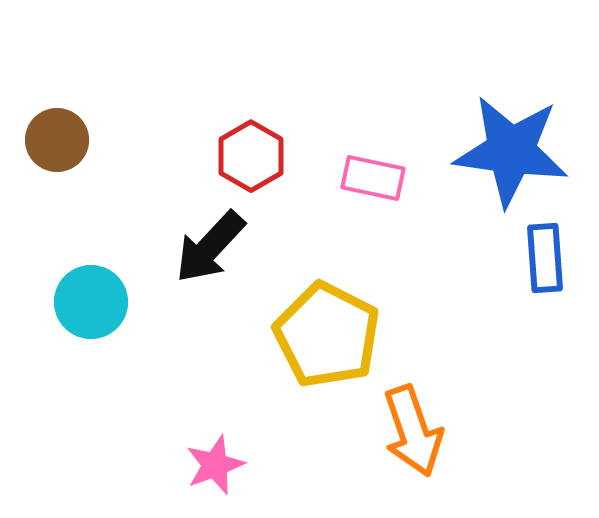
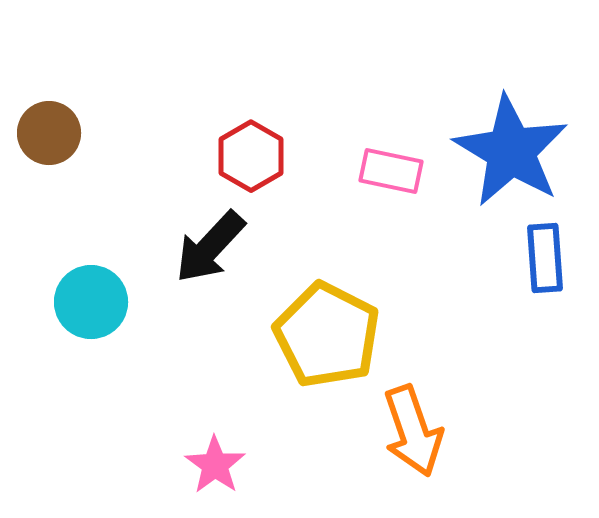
brown circle: moved 8 px left, 7 px up
blue star: rotated 23 degrees clockwise
pink rectangle: moved 18 px right, 7 px up
pink star: rotated 16 degrees counterclockwise
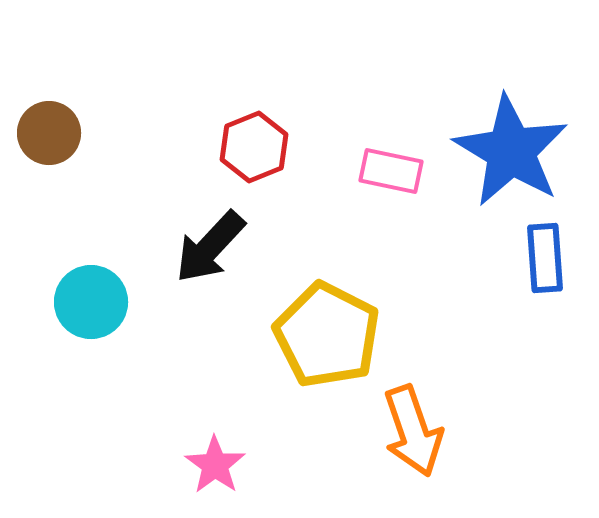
red hexagon: moved 3 px right, 9 px up; rotated 8 degrees clockwise
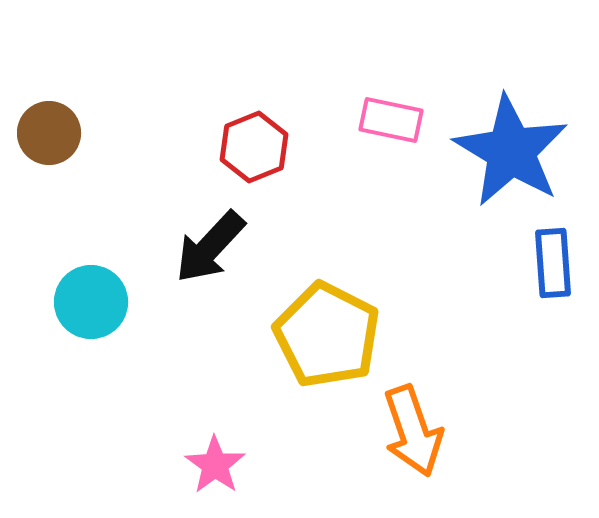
pink rectangle: moved 51 px up
blue rectangle: moved 8 px right, 5 px down
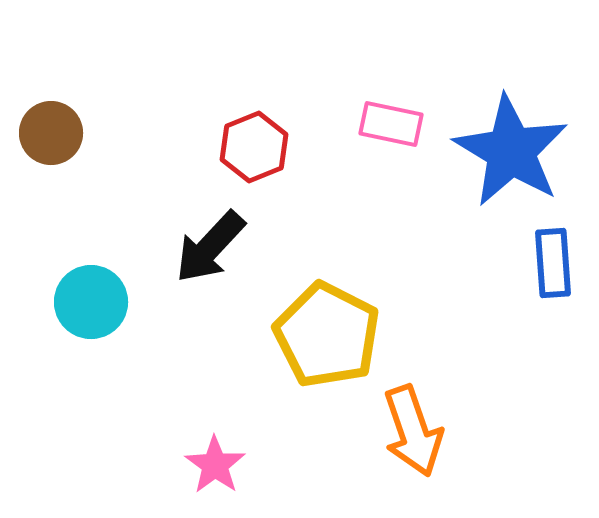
pink rectangle: moved 4 px down
brown circle: moved 2 px right
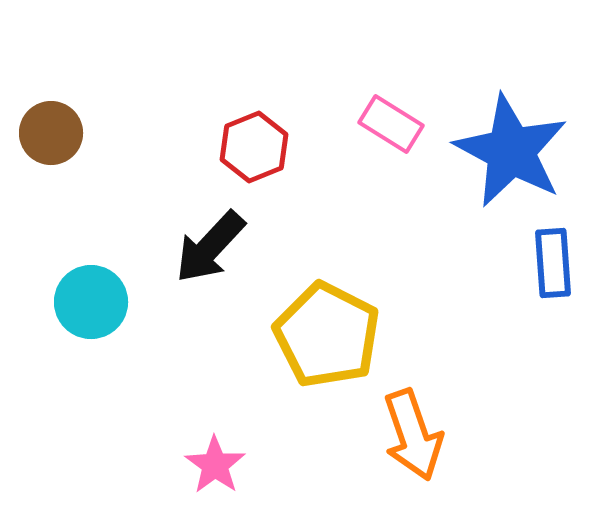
pink rectangle: rotated 20 degrees clockwise
blue star: rotated 3 degrees counterclockwise
orange arrow: moved 4 px down
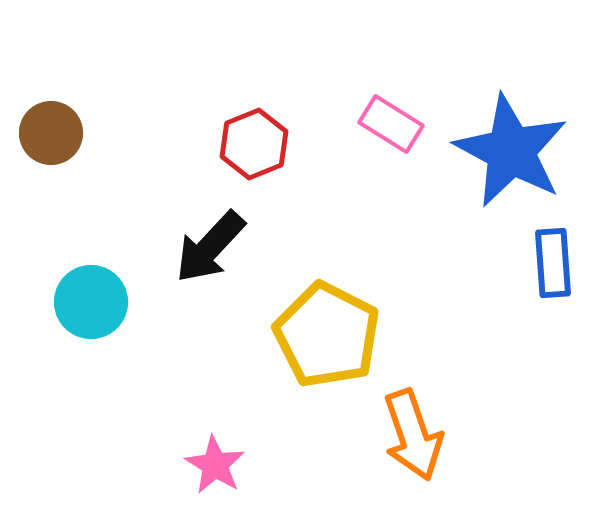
red hexagon: moved 3 px up
pink star: rotated 4 degrees counterclockwise
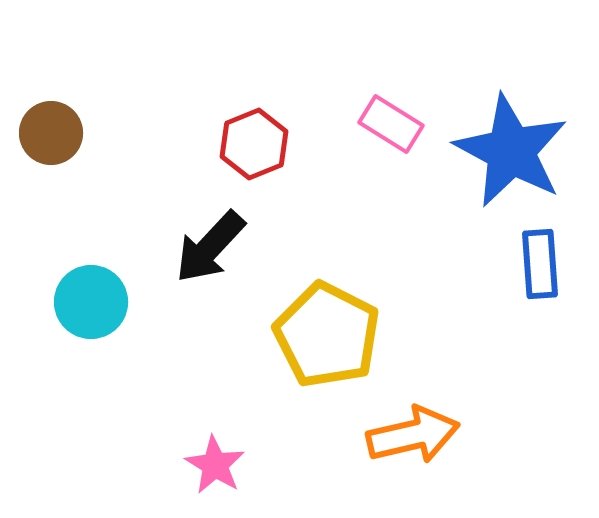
blue rectangle: moved 13 px left, 1 px down
orange arrow: rotated 84 degrees counterclockwise
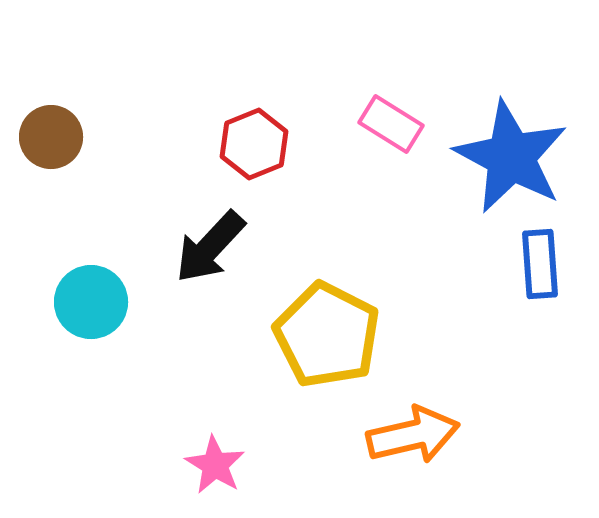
brown circle: moved 4 px down
blue star: moved 6 px down
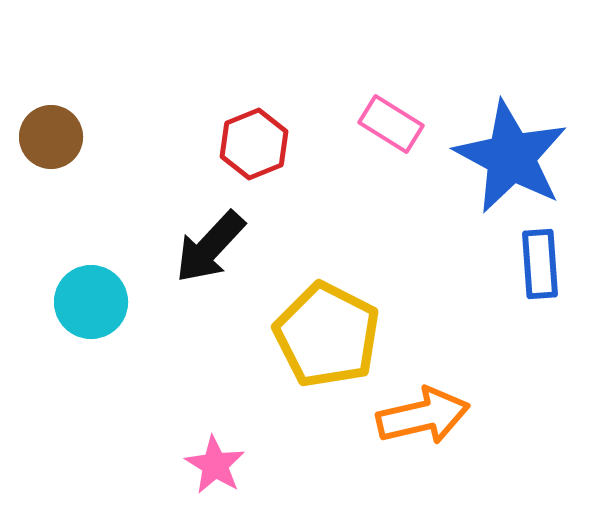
orange arrow: moved 10 px right, 19 px up
